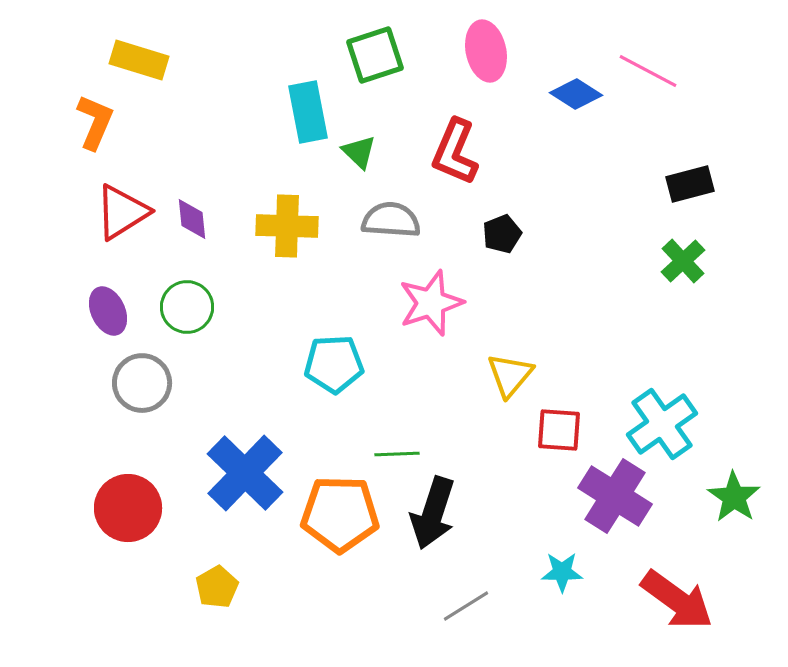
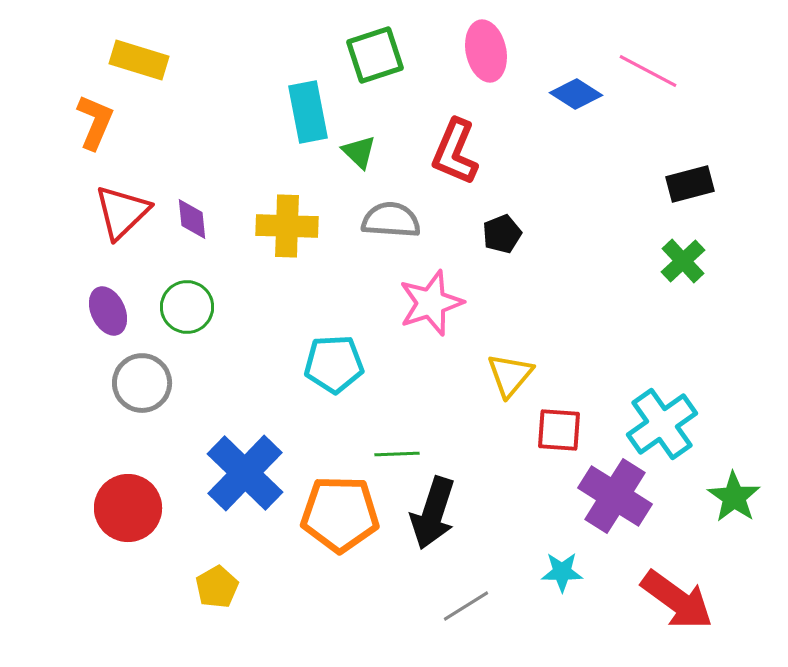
red triangle: rotated 12 degrees counterclockwise
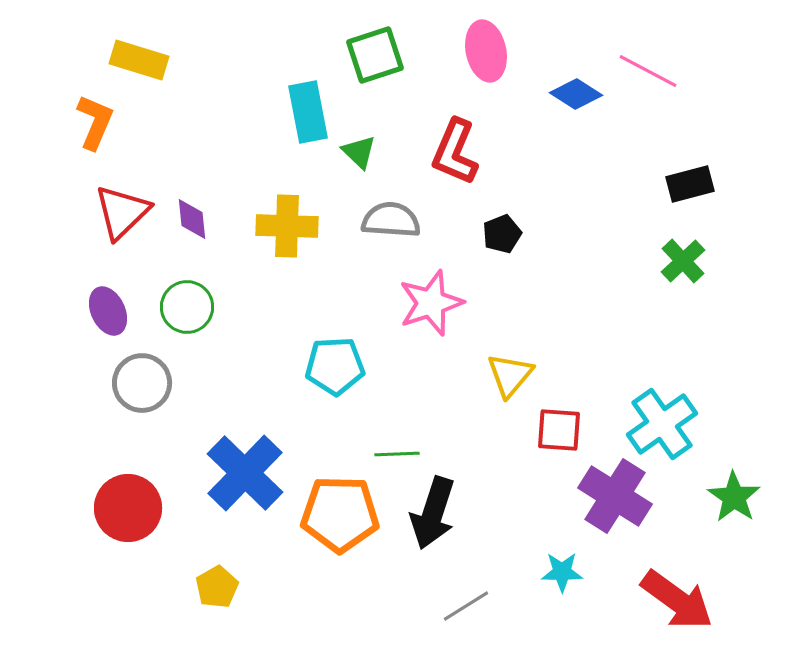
cyan pentagon: moved 1 px right, 2 px down
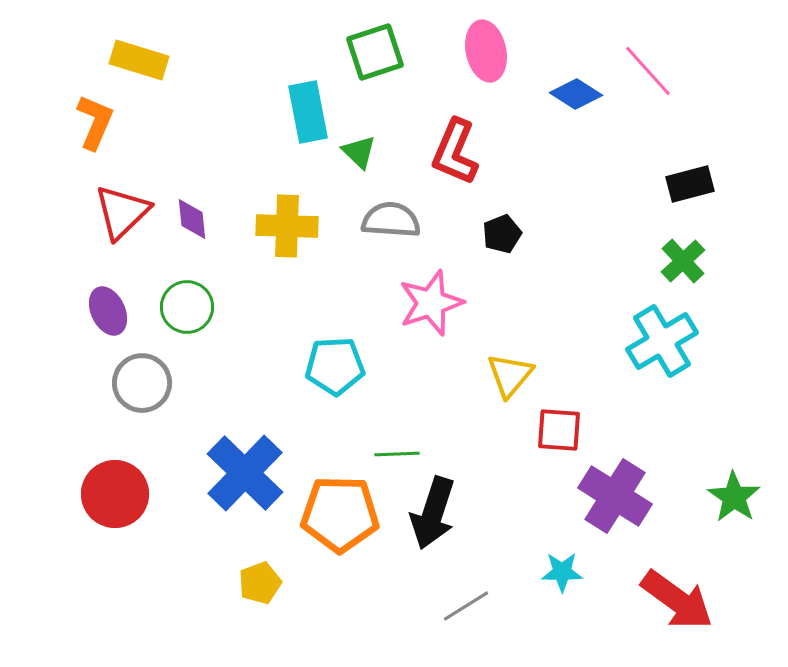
green square: moved 3 px up
pink line: rotated 20 degrees clockwise
cyan cross: moved 83 px up; rotated 4 degrees clockwise
red circle: moved 13 px left, 14 px up
yellow pentagon: moved 43 px right, 4 px up; rotated 9 degrees clockwise
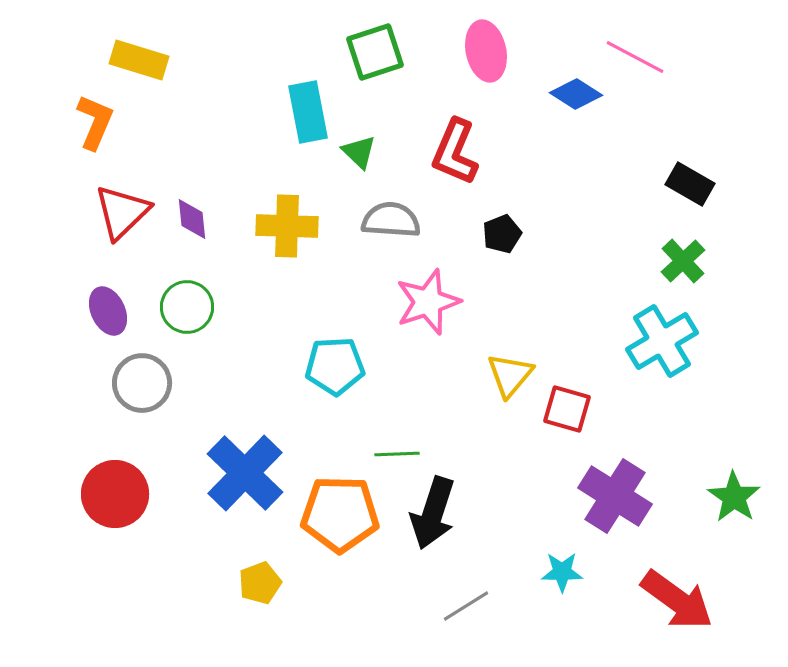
pink line: moved 13 px left, 14 px up; rotated 20 degrees counterclockwise
black rectangle: rotated 45 degrees clockwise
pink star: moved 3 px left, 1 px up
red square: moved 8 px right, 21 px up; rotated 12 degrees clockwise
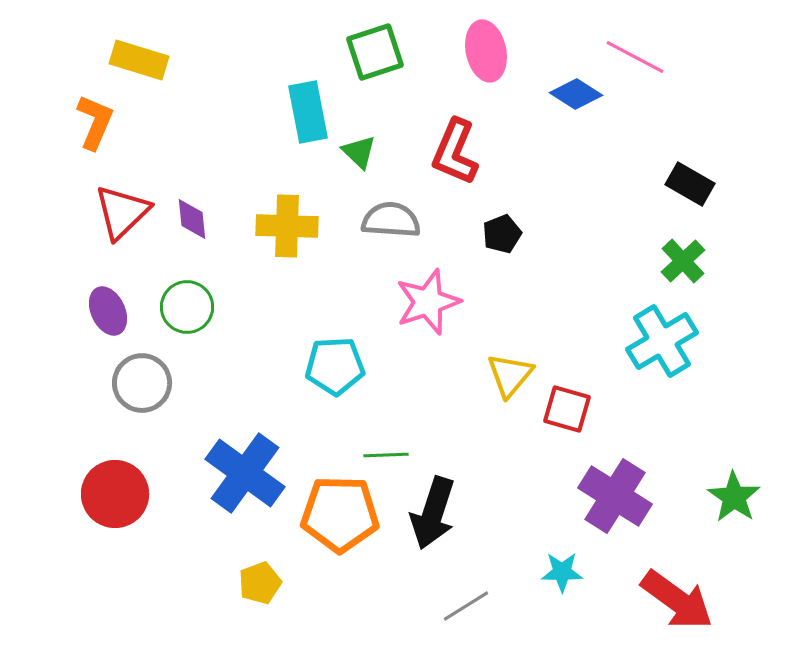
green line: moved 11 px left, 1 px down
blue cross: rotated 8 degrees counterclockwise
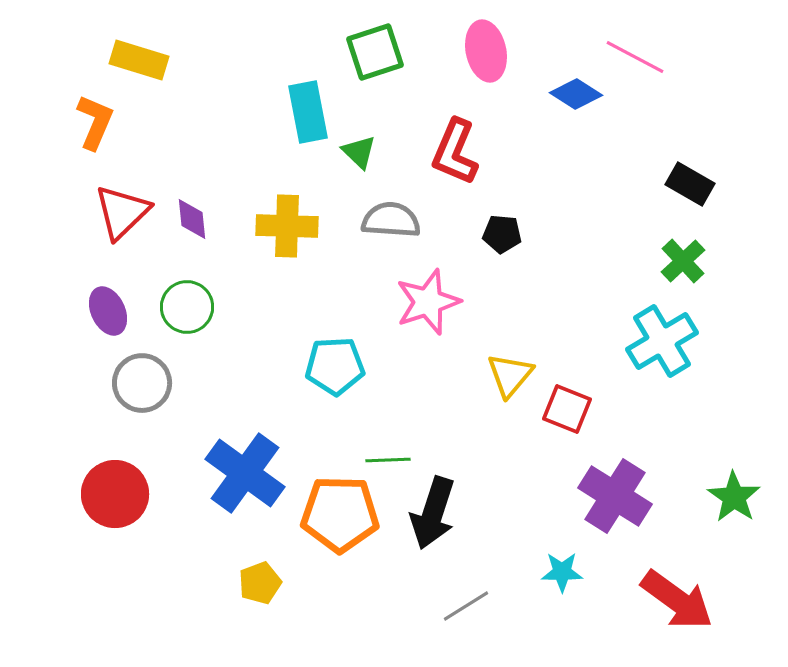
black pentagon: rotated 27 degrees clockwise
red square: rotated 6 degrees clockwise
green line: moved 2 px right, 5 px down
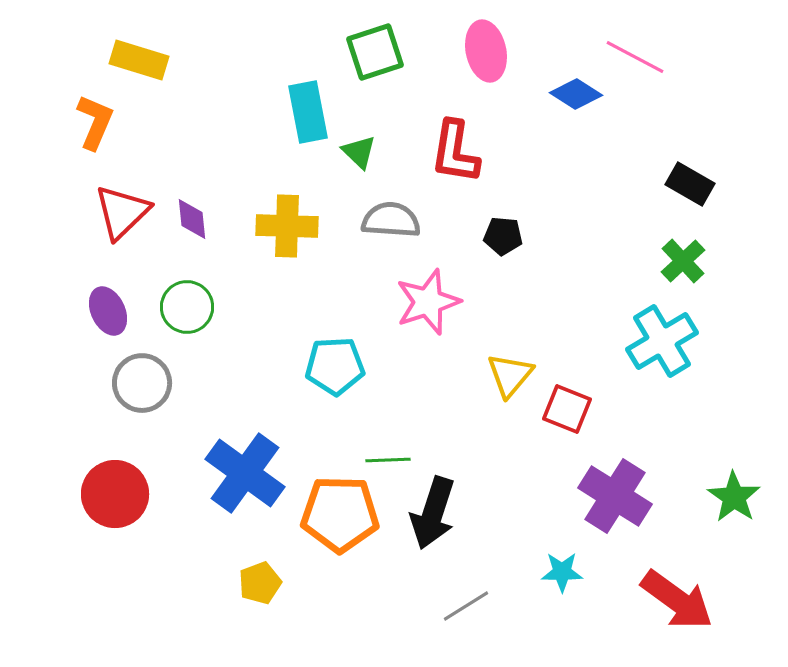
red L-shape: rotated 14 degrees counterclockwise
black pentagon: moved 1 px right, 2 px down
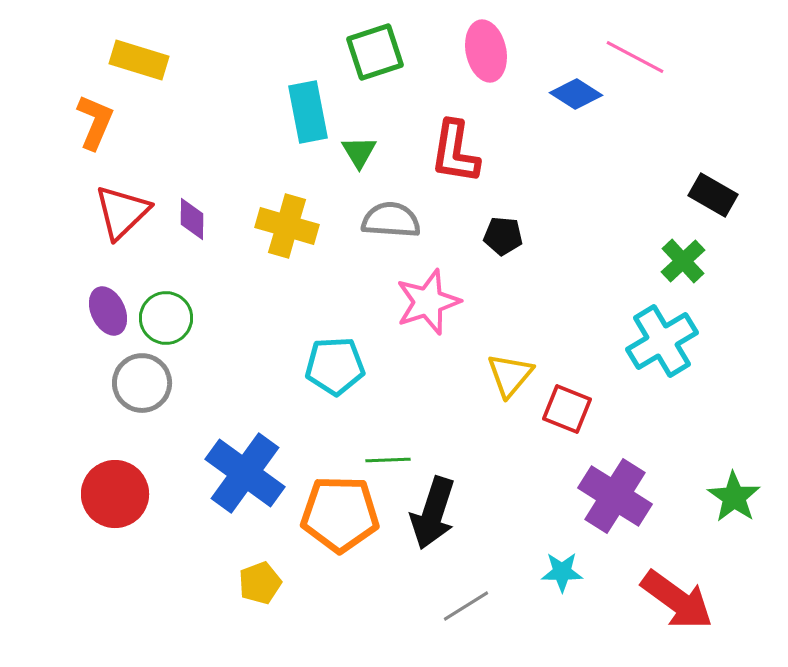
green triangle: rotated 15 degrees clockwise
black rectangle: moved 23 px right, 11 px down
purple diamond: rotated 6 degrees clockwise
yellow cross: rotated 14 degrees clockwise
green circle: moved 21 px left, 11 px down
